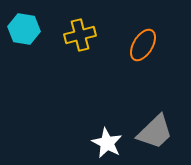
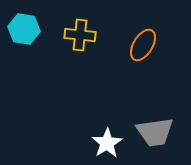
yellow cross: rotated 20 degrees clockwise
gray trapezoid: rotated 36 degrees clockwise
white star: rotated 12 degrees clockwise
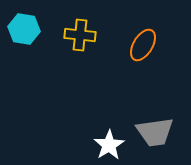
white star: moved 2 px right, 2 px down
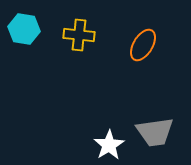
yellow cross: moved 1 px left
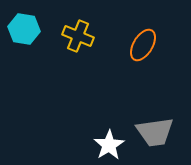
yellow cross: moved 1 px left, 1 px down; rotated 16 degrees clockwise
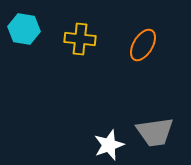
yellow cross: moved 2 px right, 3 px down; rotated 16 degrees counterclockwise
white star: rotated 12 degrees clockwise
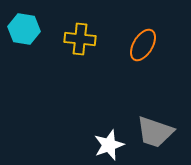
gray trapezoid: rotated 27 degrees clockwise
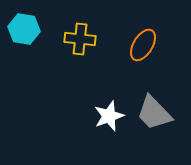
gray trapezoid: moved 1 px left, 19 px up; rotated 27 degrees clockwise
white star: moved 29 px up
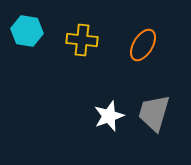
cyan hexagon: moved 3 px right, 2 px down
yellow cross: moved 2 px right, 1 px down
gray trapezoid: rotated 60 degrees clockwise
